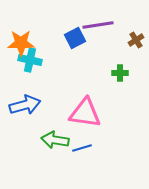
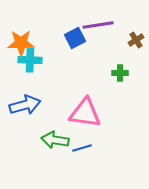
cyan cross: rotated 10 degrees counterclockwise
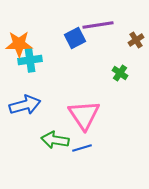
orange star: moved 2 px left, 1 px down
cyan cross: rotated 10 degrees counterclockwise
green cross: rotated 35 degrees clockwise
pink triangle: moved 1 px left, 2 px down; rotated 48 degrees clockwise
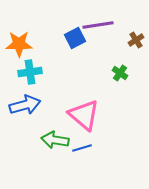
cyan cross: moved 12 px down
pink triangle: rotated 16 degrees counterclockwise
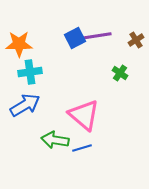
purple line: moved 2 px left, 11 px down
blue arrow: rotated 16 degrees counterclockwise
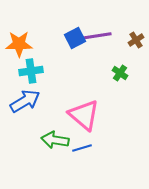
cyan cross: moved 1 px right, 1 px up
blue arrow: moved 4 px up
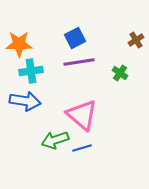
purple line: moved 17 px left, 26 px down
blue arrow: rotated 40 degrees clockwise
pink triangle: moved 2 px left
green arrow: rotated 28 degrees counterclockwise
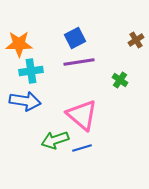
green cross: moved 7 px down
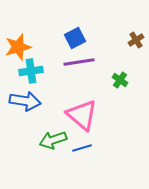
orange star: moved 1 px left, 3 px down; rotated 16 degrees counterclockwise
green arrow: moved 2 px left
